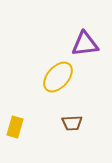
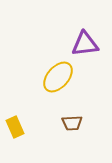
yellow rectangle: rotated 40 degrees counterclockwise
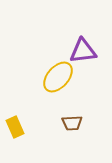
purple triangle: moved 2 px left, 7 px down
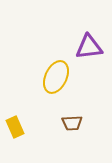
purple triangle: moved 6 px right, 4 px up
yellow ellipse: moved 2 px left; rotated 16 degrees counterclockwise
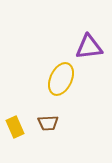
yellow ellipse: moved 5 px right, 2 px down
brown trapezoid: moved 24 px left
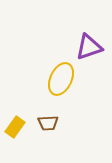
purple triangle: rotated 12 degrees counterclockwise
yellow rectangle: rotated 60 degrees clockwise
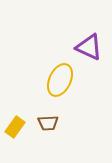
purple triangle: rotated 44 degrees clockwise
yellow ellipse: moved 1 px left, 1 px down
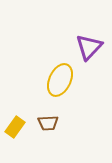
purple triangle: rotated 48 degrees clockwise
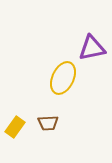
purple triangle: moved 3 px right, 1 px down; rotated 36 degrees clockwise
yellow ellipse: moved 3 px right, 2 px up
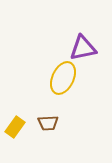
purple triangle: moved 9 px left
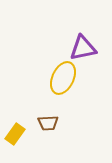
yellow rectangle: moved 7 px down
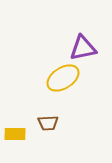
yellow ellipse: rotated 32 degrees clockwise
yellow rectangle: rotated 55 degrees clockwise
